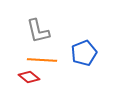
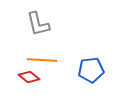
gray L-shape: moved 7 px up
blue pentagon: moved 7 px right, 17 px down; rotated 15 degrees clockwise
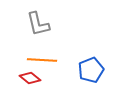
blue pentagon: rotated 15 degrees counterclockwise
red diamond: moved 1 px right, 1 px down
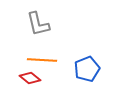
blue pentagon: moved 4 px left, 1 px up
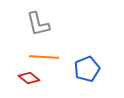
orange line: moved 2 px right, 3 px up
red diamond: moved 1 px left
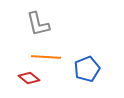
orange line: moved 2 px right
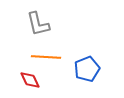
red diamond: moved 1 px right, 2 px down; rotated 25 degrees clockwise
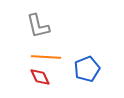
gray L-shape: moved 2 px down
red diamond: moved 10 px right, 3 px up
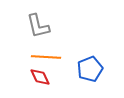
blue pentagon: moved 3 px right
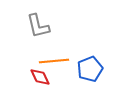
orange line: moved 8 px right, 4 px down; rotated 8 degrees counterclockwise
